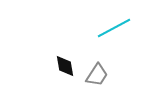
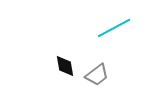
gray trapezoid: rotated 20 degrees clockwise
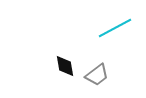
cyan line: moved 1 px right
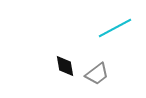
gray trapezoid: moved 1 px up
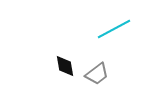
cyan line: moved 1 px left, 1 px down
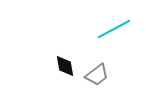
gray trapezoid: moved 1 px down
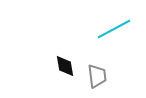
gray trapezoid: moved 1 px down; rotated 60 degrees counterclockwise
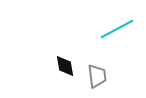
cyan line: moved 3 px right
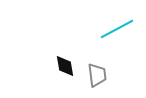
gray trapezoid: moved 1 px up
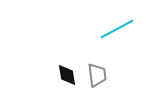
black diamond: moved 2 px right, 9 px down
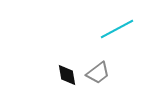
gray trapezoid: moved 1 px right, 2 px up; rotated 60 degrees clockwise
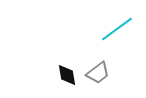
cyan line: rotated 8 degrees counterclockwise
